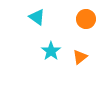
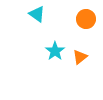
cyan triangle: moved 3 px up
cyan star: moved 4 px right
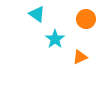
cyan star: moved 12 px up
orange triangle: rotated 14 degrees clockwise
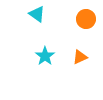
cyan star: moved 10 px left, 17 px down
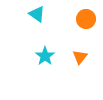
orange triangle: rotated 28 degrees counterclockwise
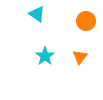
orange circle: moved 2 px down
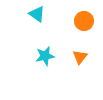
orange circle: moved 2 px left
cyan star: rotated 24 degrees clockwise
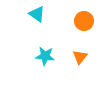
cyan star: rotated 18 degrees clockwise
